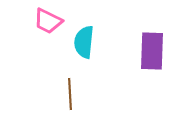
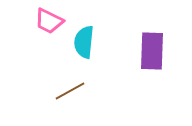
pink trapezoid: moved 1 px right
brown line: moved 3 px up; rotated 64 degrees clockwise
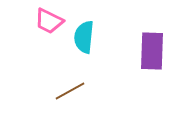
cyan semicircle: moved 5 px up
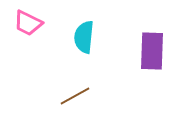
pink trapezoid: moved 21 px left, 2 px down
brown line: moved 5 px right, 5 px down
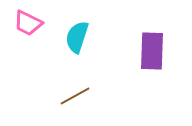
cyan semicircle: moved 7 px left; rotated 12 degrees clockwise
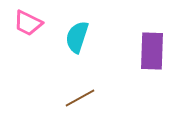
brown line: moved 5 px right, 2 px down
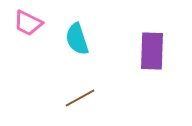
cyan semicircle: moved 2 px down; rotated 36 degrees counterclockwise
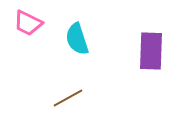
purple rectangle: moved 1 px left
brown line: moved 12 px left
